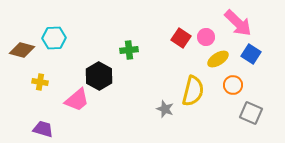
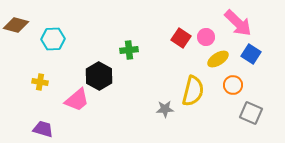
cyan hexagon: moved 1 px left, 1 px down
brown diamond: moved 6 px left, 25 px up
gray star: rotated 24 degrees counterclockwise
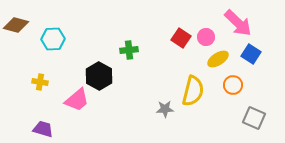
gray square: moved 3 px right, 5 px down
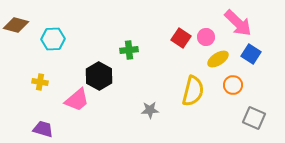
gray star: moved 15 px left, 1 px down
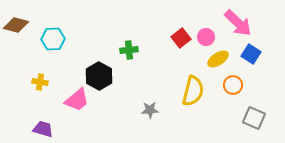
red square: rotated 18 degrees clockwise
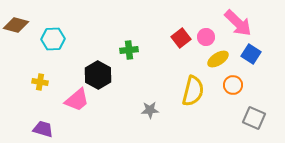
black hexagon: moved 1 px left, 1 px up
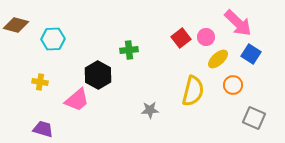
yellow ellipse: rotated 10 degrees counterclockwise
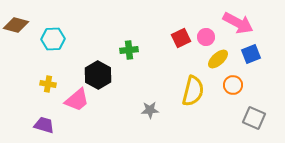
pink arrow: rotated 16 degrees counterclockwise
red square: rotated 12 degrees clockwise
blue square: rotated 36 degrees clockwise
yellow cross: moved 8 px right, 2 px down
purple trapezoid: moved 1 px right, 4 px up
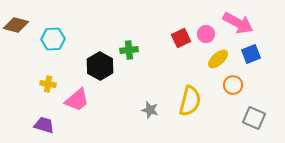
pink circle: moved 3 px up
black hexagon: moved 2 px right, 9 px up
yellow semicircle: moved 3 px left, 10 px down
gray star: rotated 18 degrees clockwise
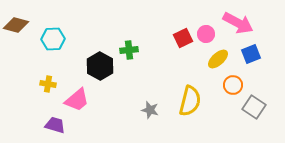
red square: moved 2 px right
gray square: moved 11 px up; rotated 10 degrees clockwise
purple trapezoid: moved 11 px right
